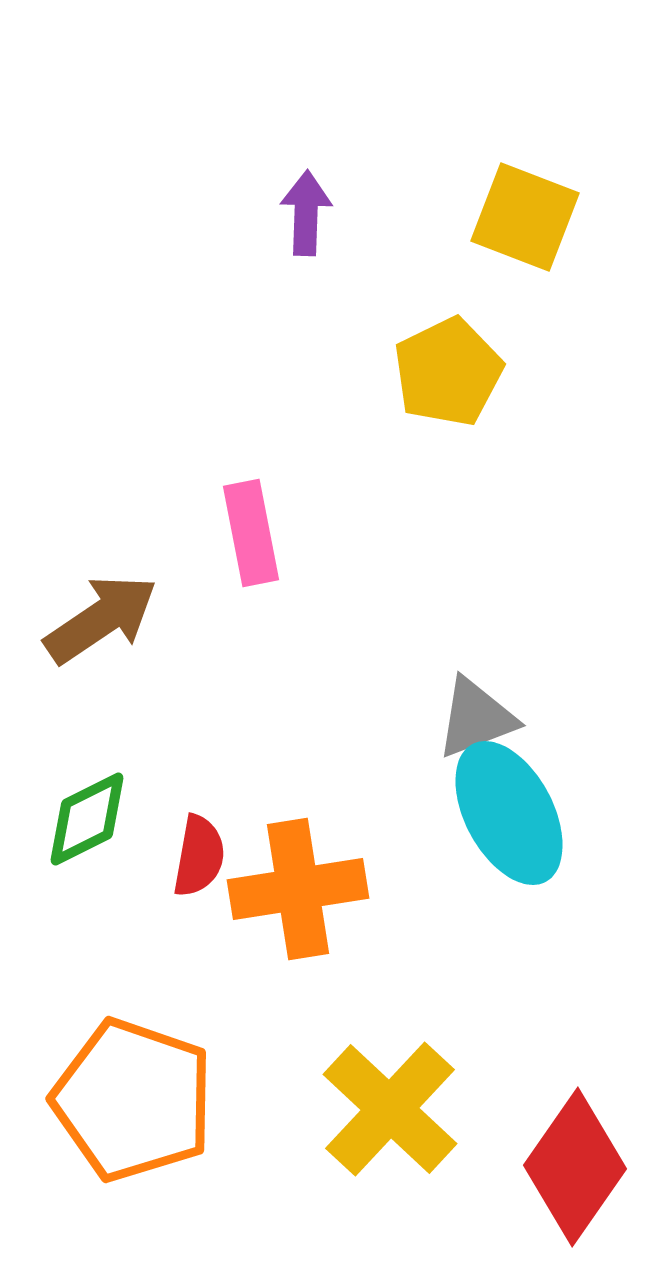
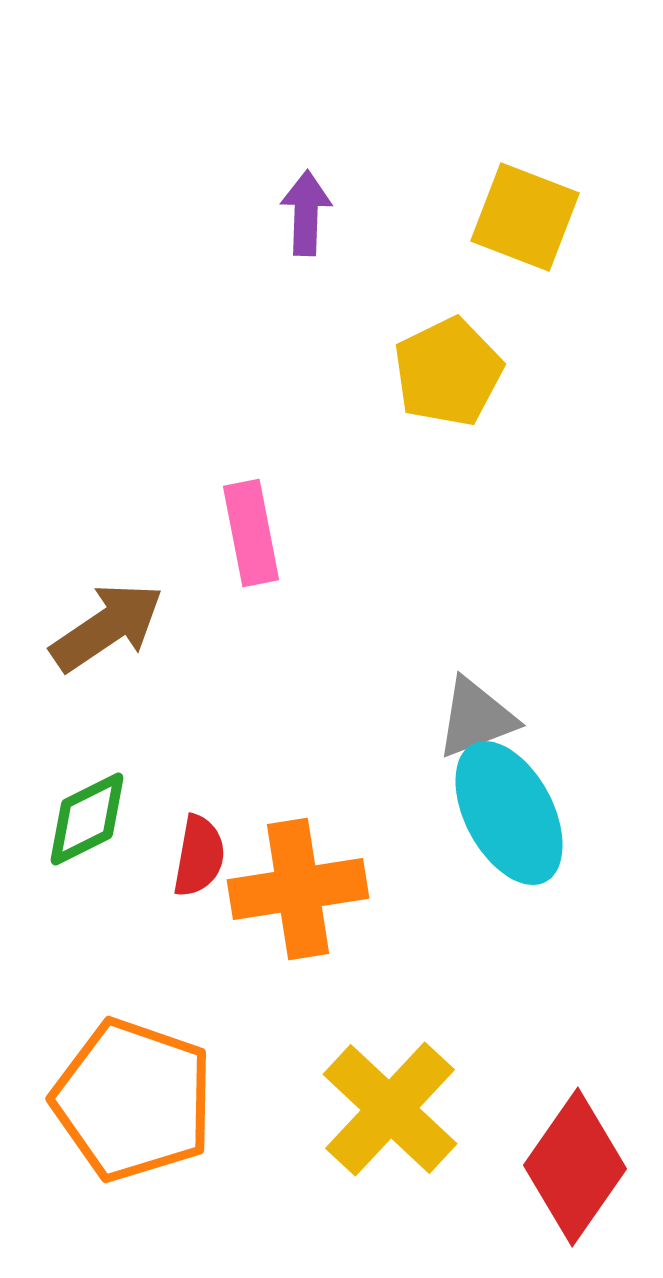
brown arrow: moved 6 px right, 8 px down
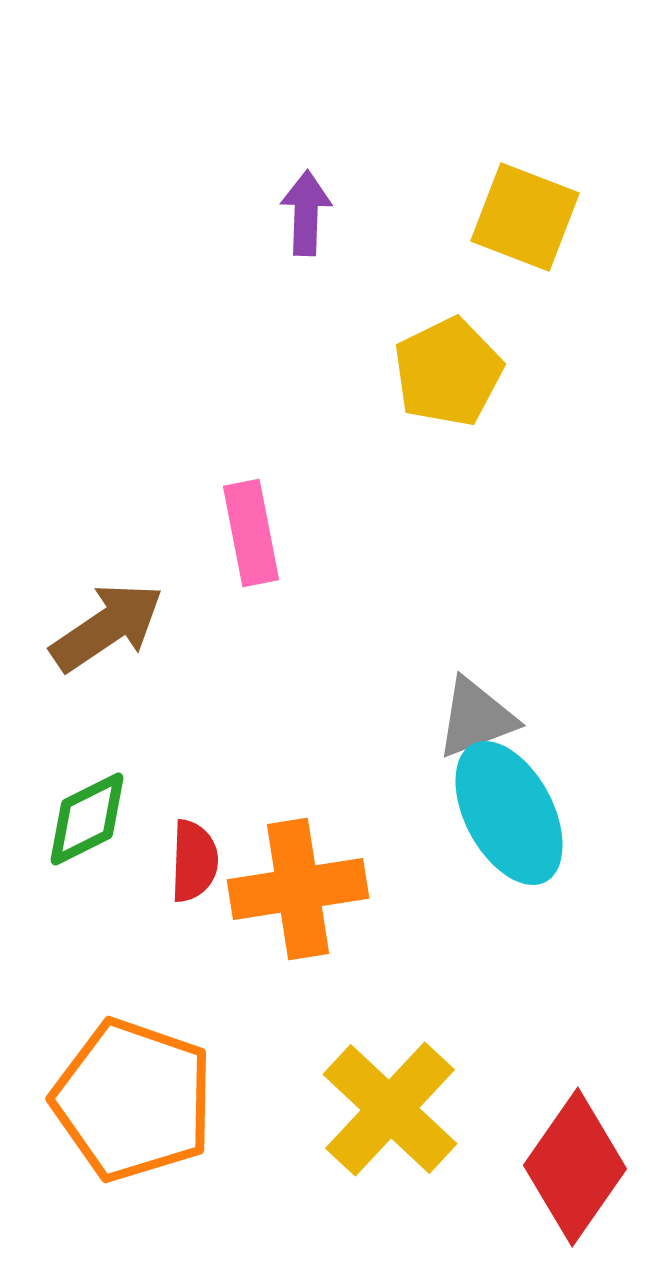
red semicircle: moved 5 px left, 5 px down; rotated 8 degrees counterclockwise
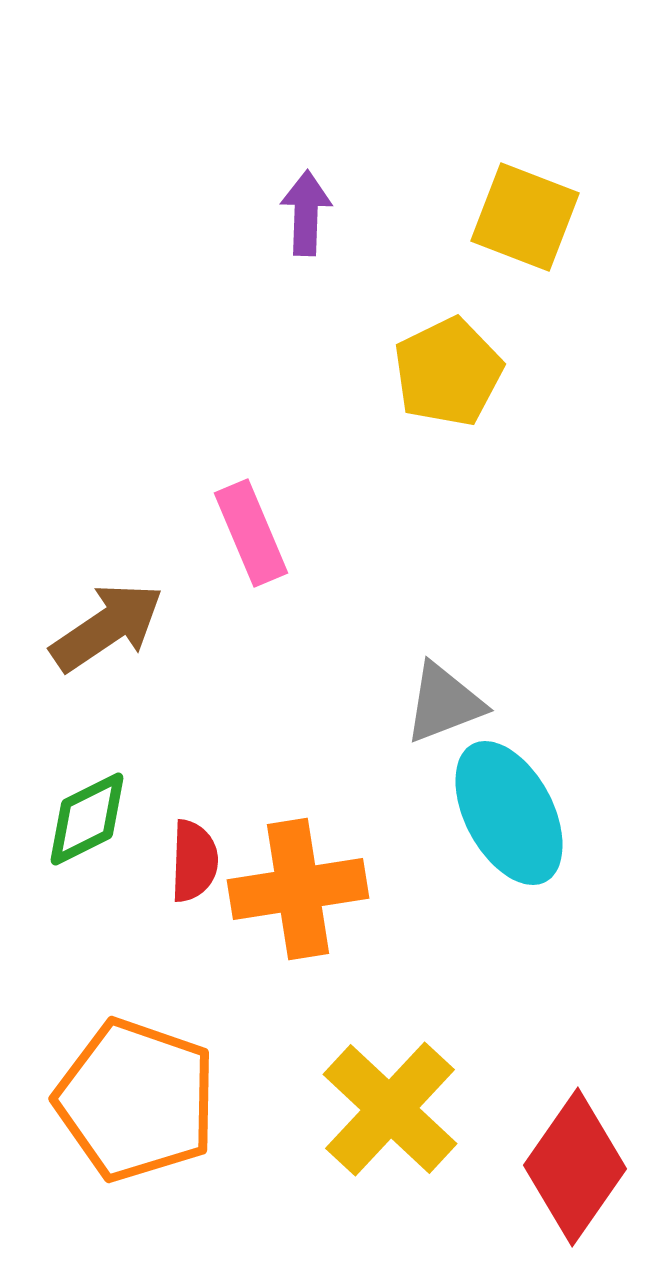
pink rectangle: rotated 12 degrees counterclockwise
gray triangle: moved 32 px left, 15 px up
orange pentagon: moved 3 px right
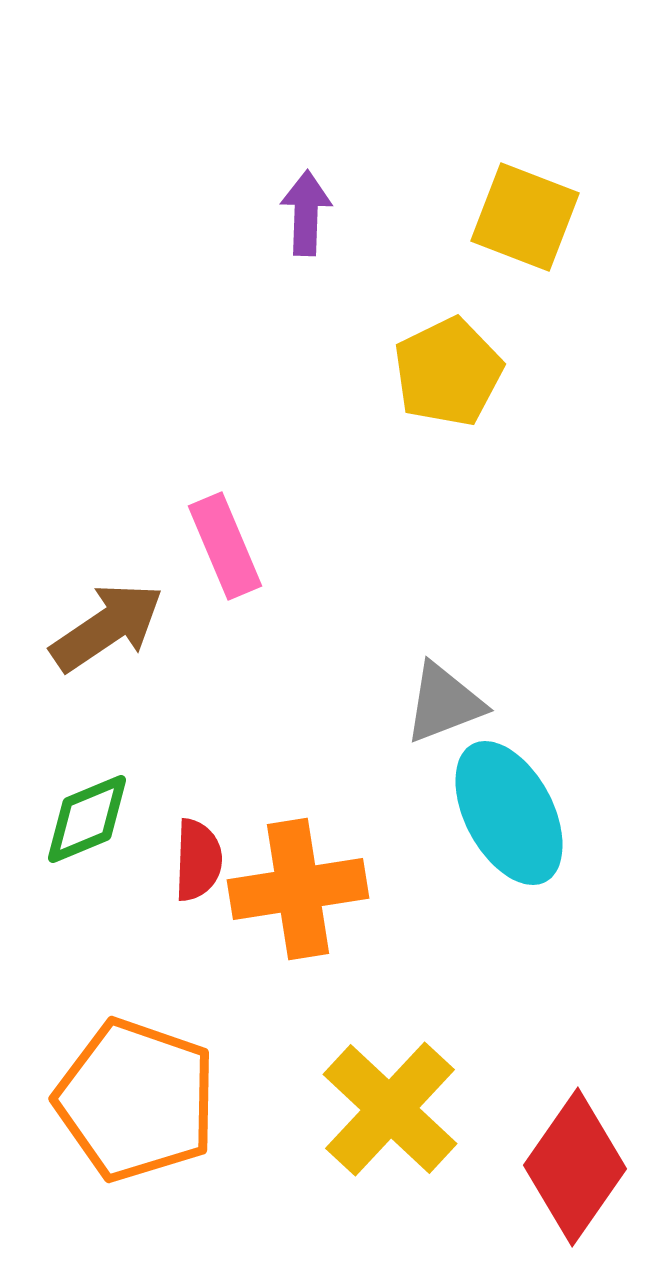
pink rectangle: moved 26 px left, 13 px down
green diamond: rotated 4 degrees clockwise
red semicircle: moved 4 px right, 1 px up
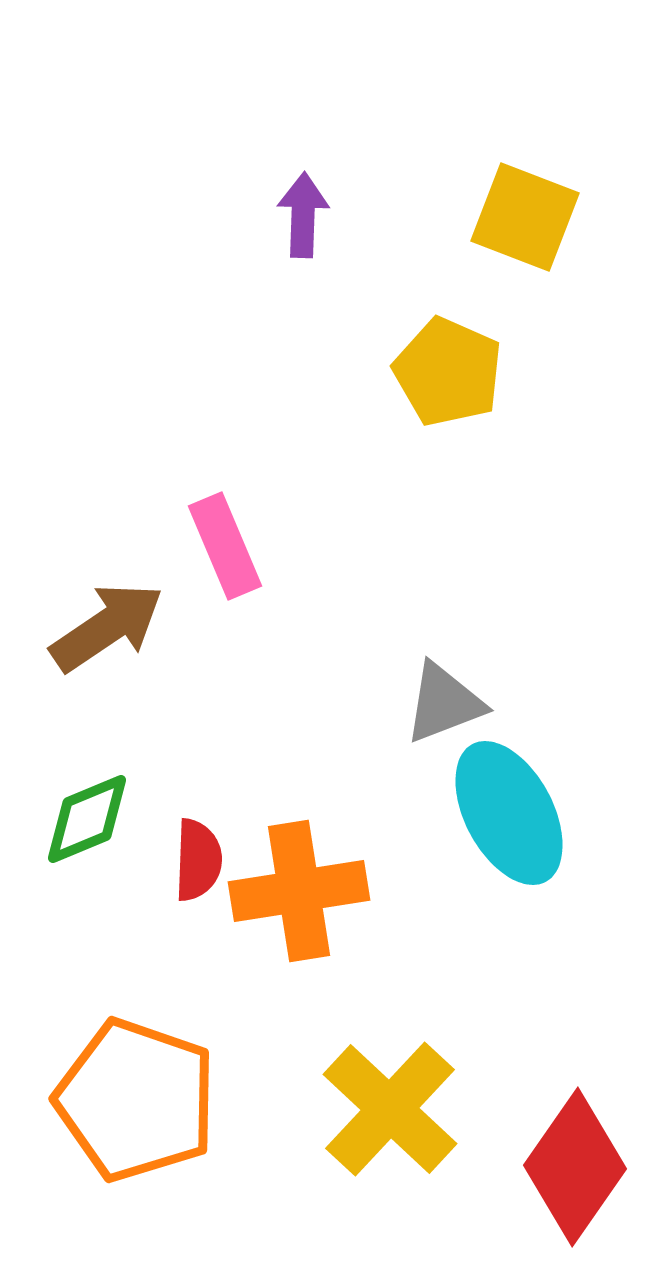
purple arrow: moved 3 px left, 2 px down
yellow pentagon: rotated 22 degrees counterclockwise
orange cross: moved 1 px right, 2 px down
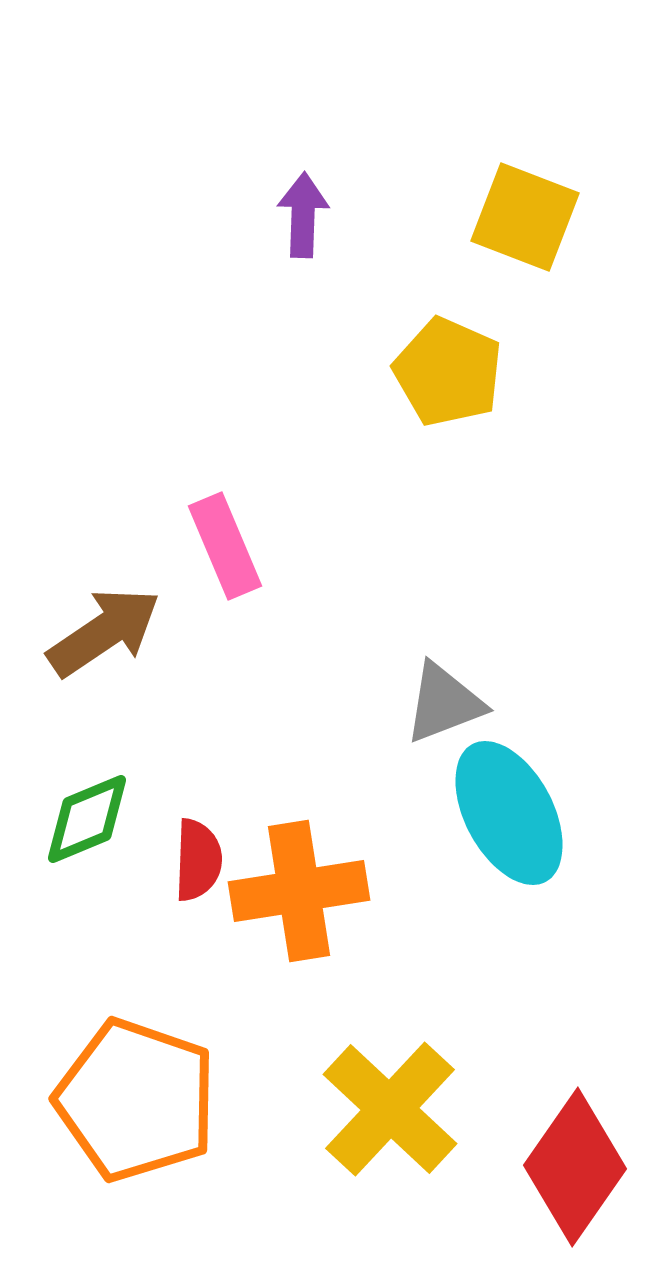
brown arrow: moved 3 px left, 5 px down
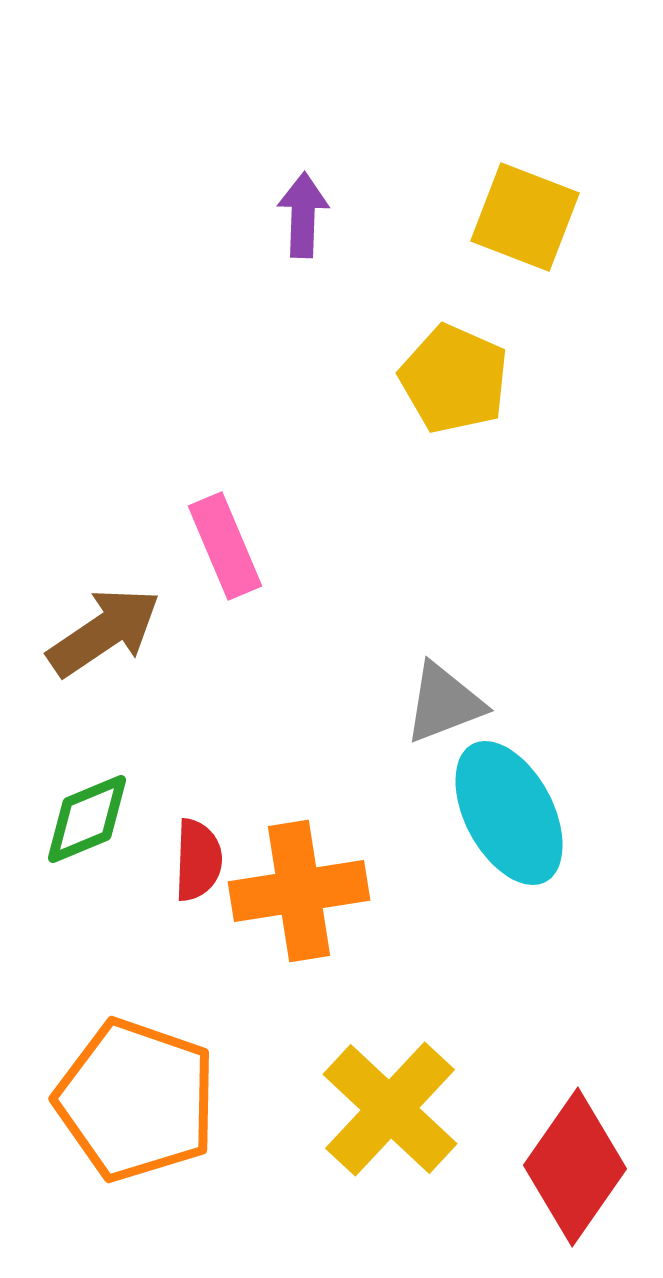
yellow pentagon: moved 6 px right, 7 px down
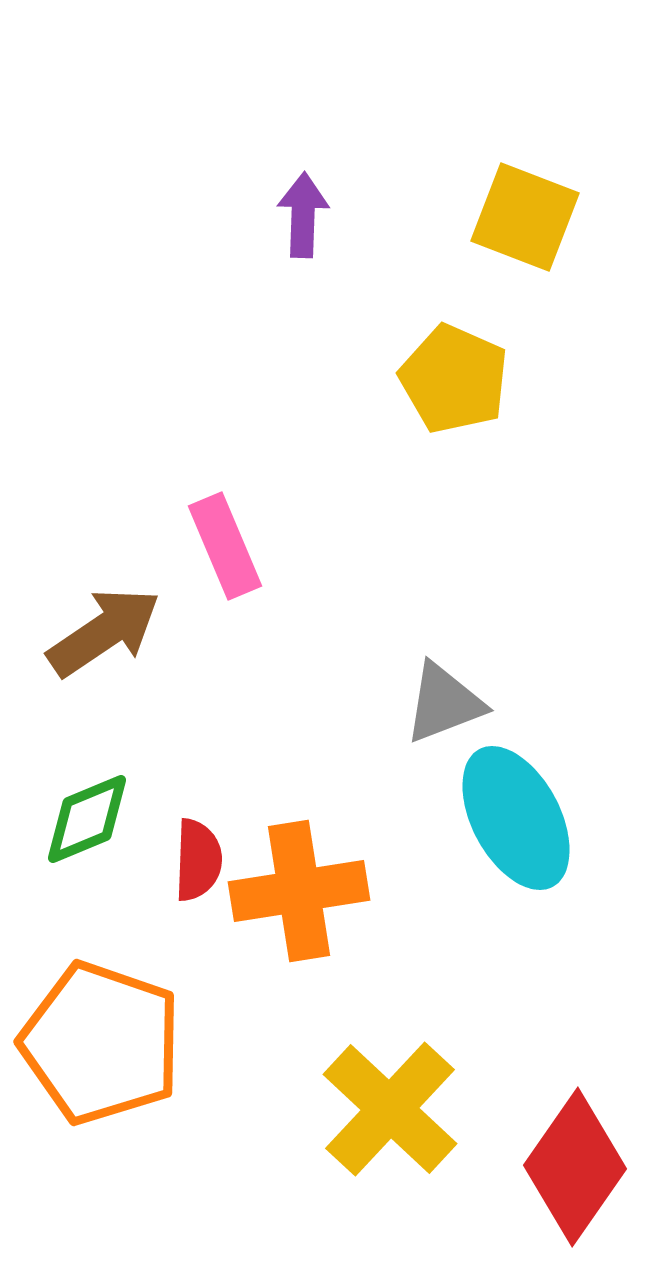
cyan ellipse: moved 7 px right, 5 px down
orange pentagon: moved 35 px left, 57 px up
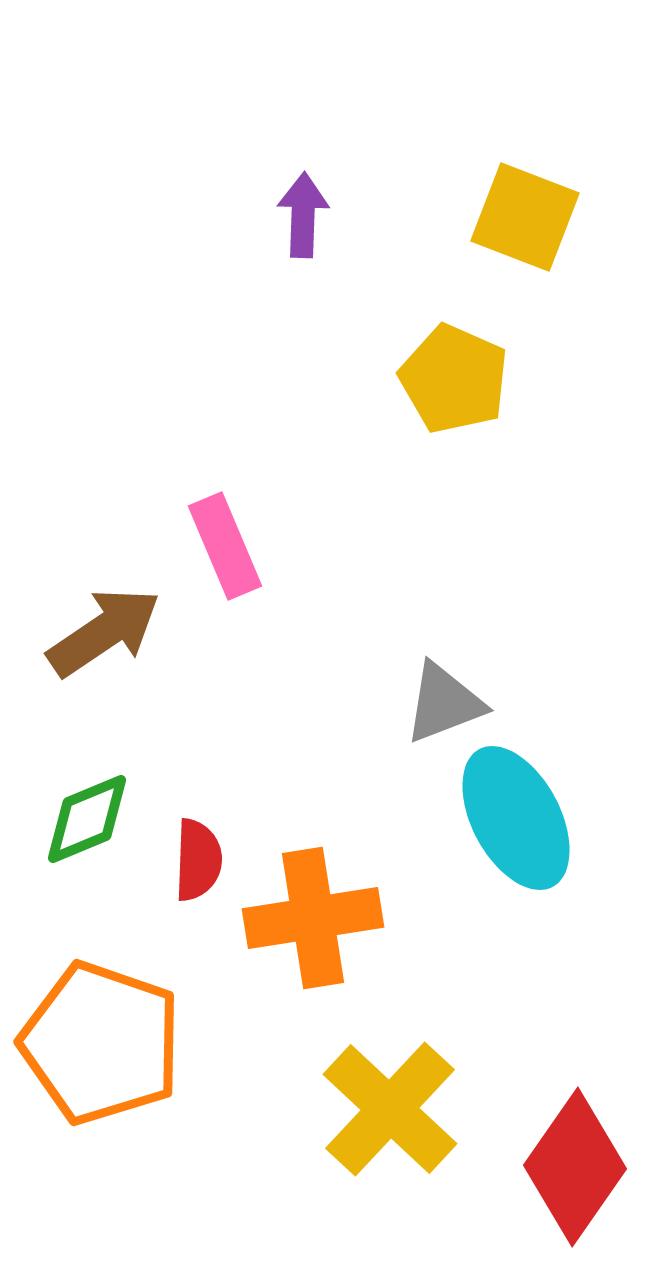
orange cross: moved 14 px right, 27 px down
